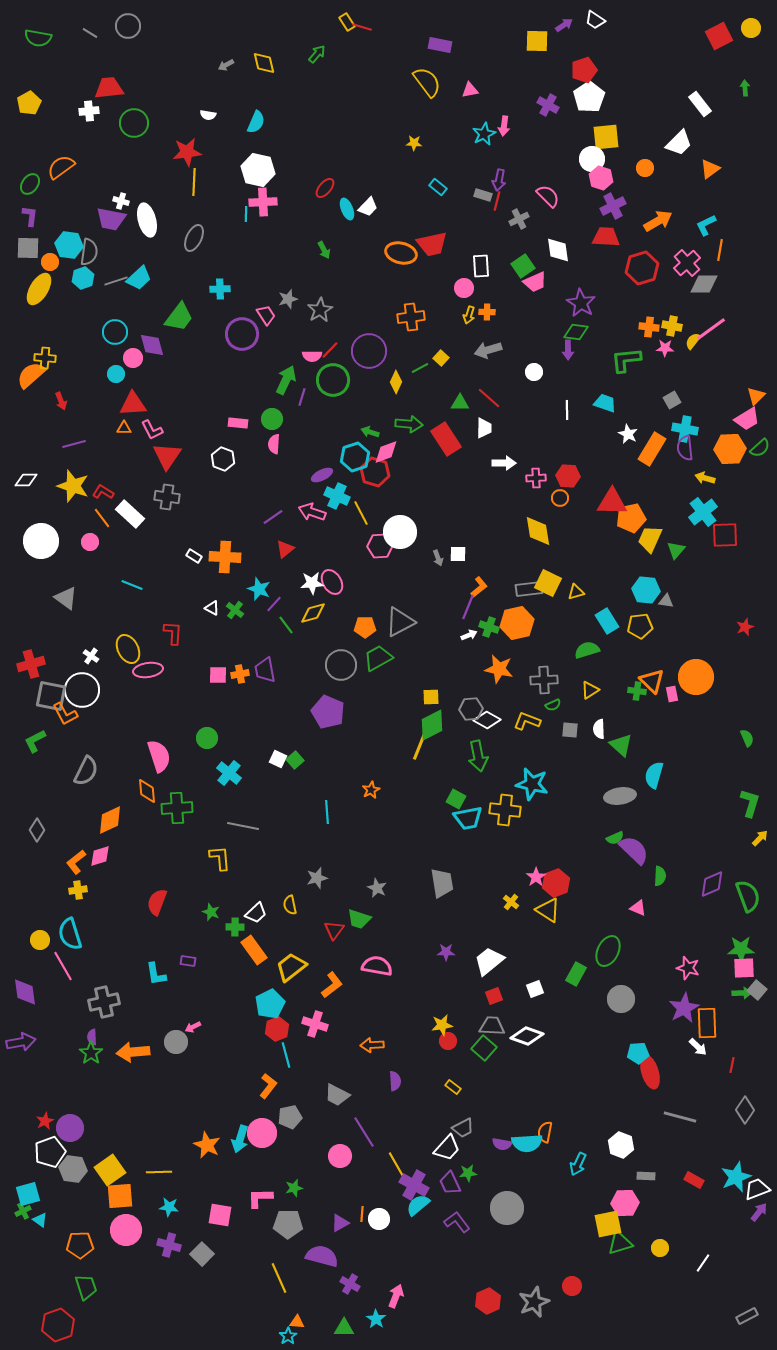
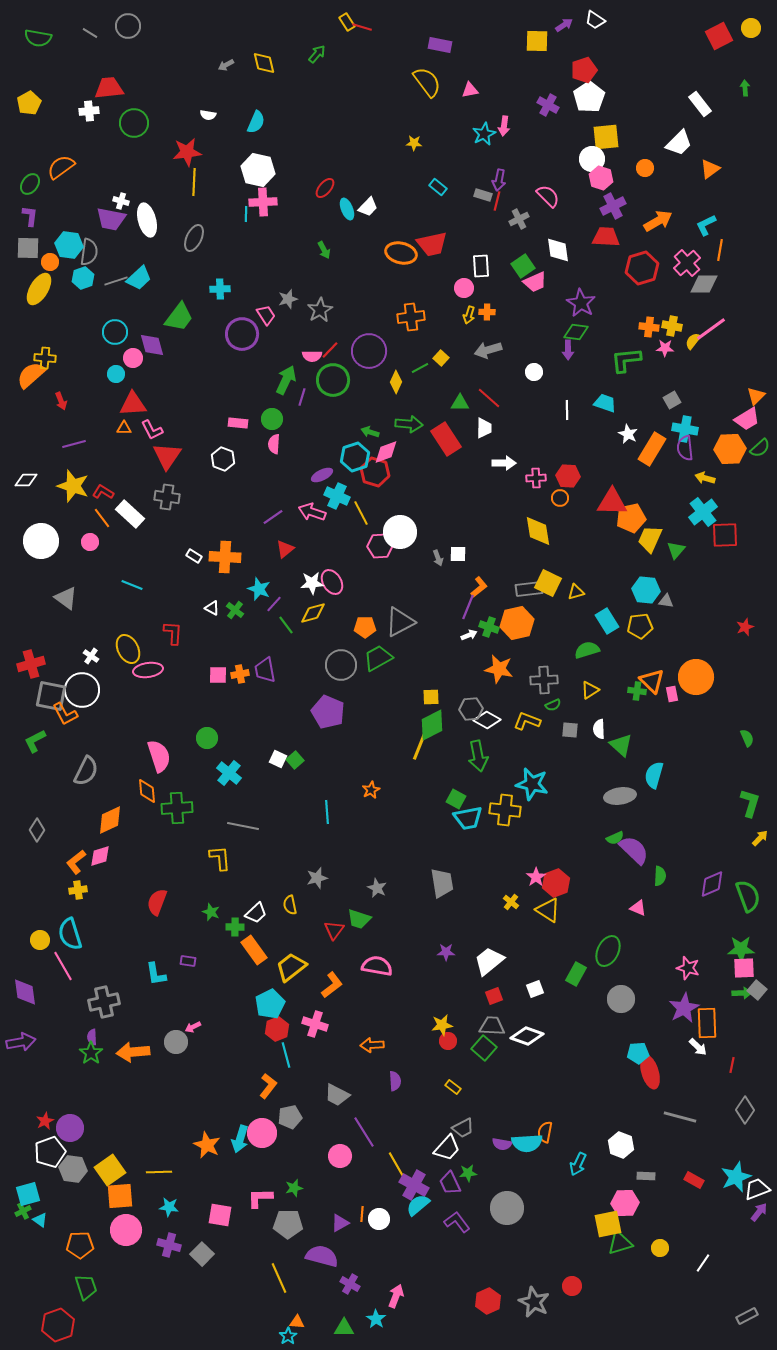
gray star at (534, 1302): rotated 24 degrees counterclockwise
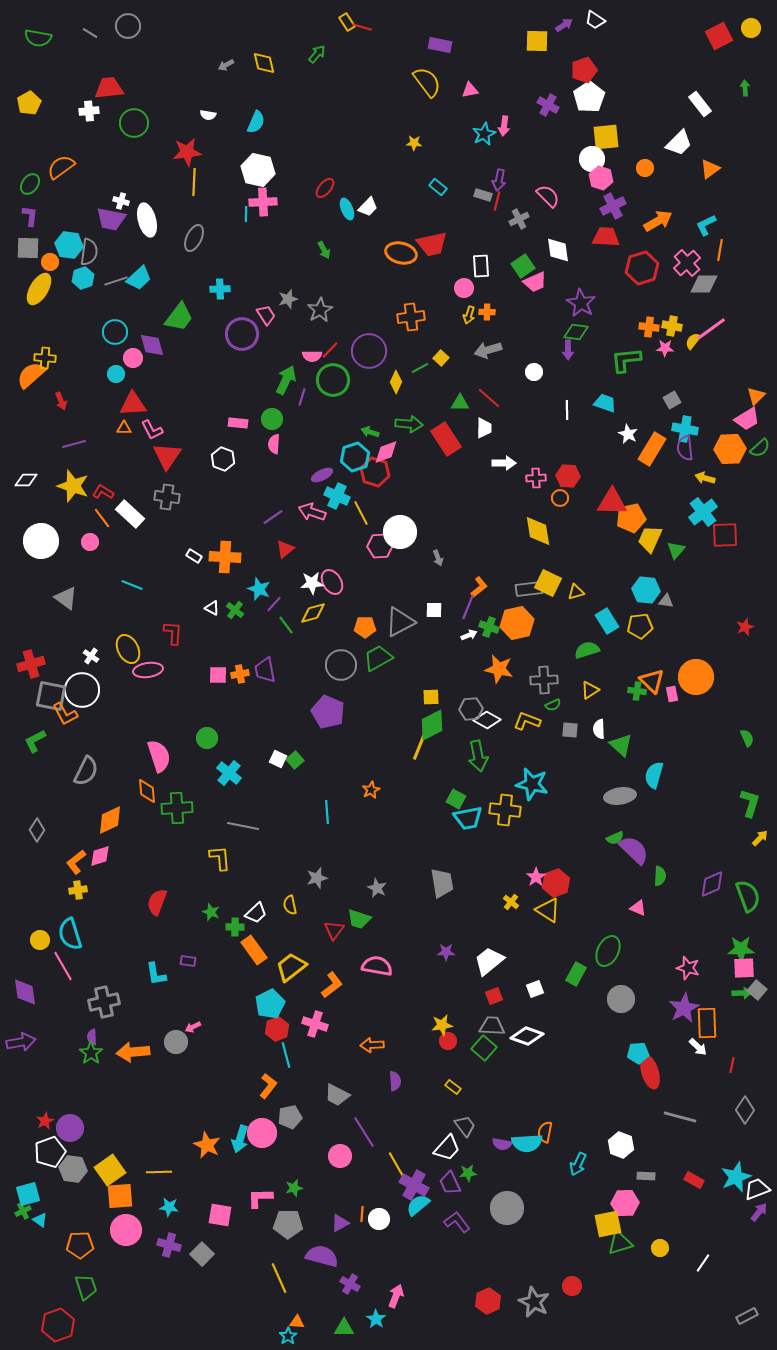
white square at (458, 554): moved 24 px left, 56 px down
gray trapezoid at (463, 1128): moved 2 px right, 2 px up; rotated 100 degrees counterclockwise
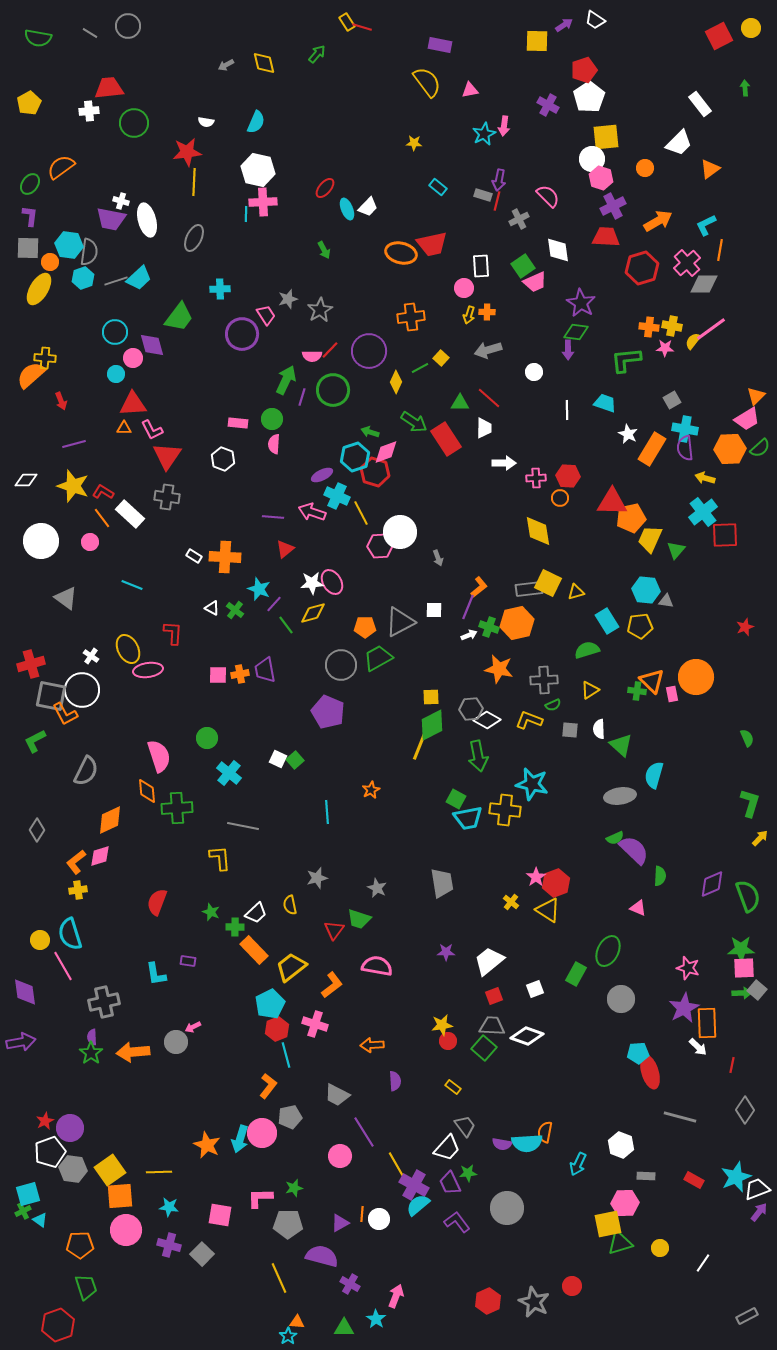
white semicircle at (208, 115): moved 2 px left, 7 px down
green circle at (333, 380): moved 10 px down
green arrow at (409, 424): moved 5 px right, 2 px up; rotated 28 degrees clockwise
purple line at (273, 517): rotated 40 degrees clockwise
yellow L-shape at (527, 721): moved 2 px right, 1 px up
orange rectangle at (254, 950): rotated 8 degrees counterclockwise
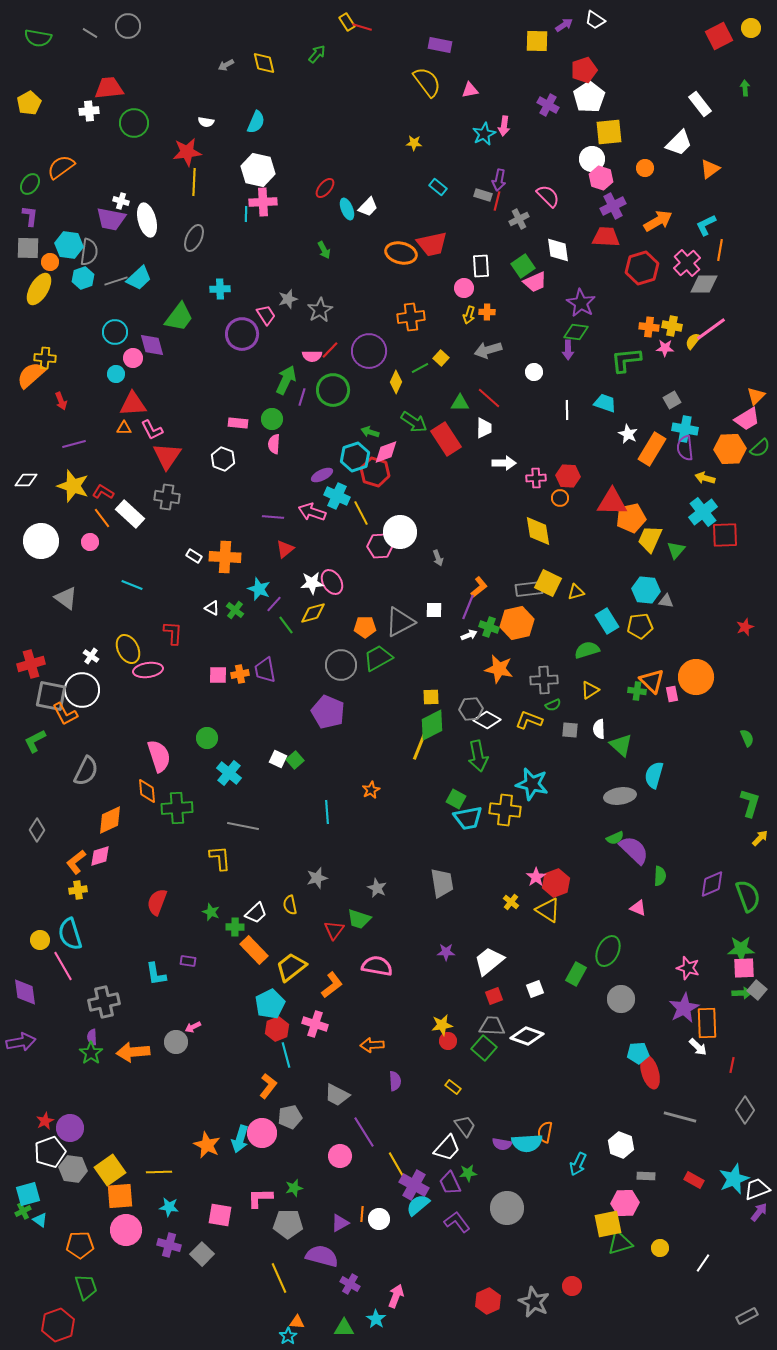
yellow square at (606, 137): moved 3 px right, 5 px up
cyan star at (736, 1177): moved 2 px left, 2 px down
